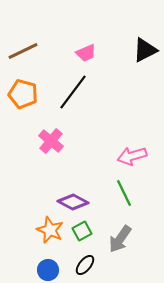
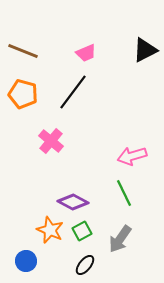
brown line: rotated 48 degrees clockwise
blue circle: moved 22 px left, 9 px up
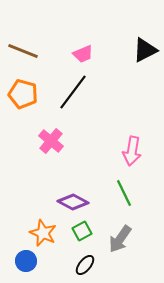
pink trapezoid: moved 3 px left, 1 px down
pink arrow: moved 5 px up; rotated 64 degrees counterclockwise
orange star: moved 7 px left, 3 px down
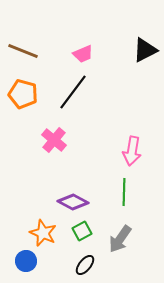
pink cross: moved 3 px right, 1 px up
green line: moved 1 px up; rotated 28 degrees clockwise
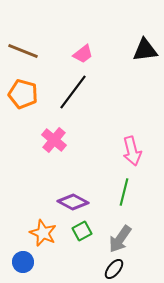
black triangle: rotated 20 degrees clockwise
pink trapezoid: rotated 15 degrees counterclockwise
pink arrow: rotated 24 degrees counterclockwise
green line: rotated 12 degrees clockwise
blue circle: moved 3 px left, 1 px down
black ellipse: moved 29 px right, 4 px down
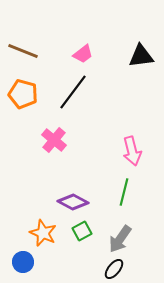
black triangle: moved 4 px left, 6 px down
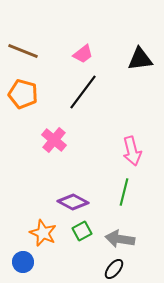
black triangle: moved 1 px left, 3 px down
black line: moved 10 px right
gray arrow: rotated 64 degrees clockwise
